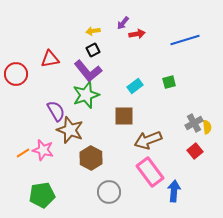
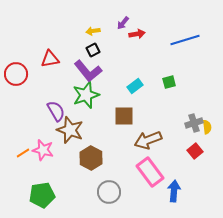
gray cross: rotated 12 degrees clockwise
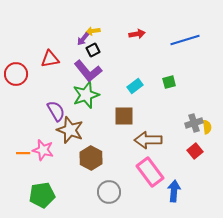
purple arrow: moved 40 px left, 16 px down
brown arrow: rotated 20 degrees clockwise
orange line: rotated 32 degrees clockwise
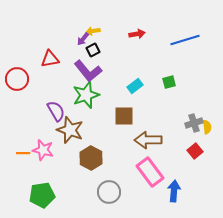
red circle: moved 1 px right, 5 px down
